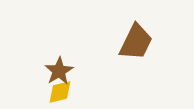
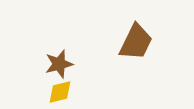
brown star: moved 7 px up; rotated 16 degrees clockwise
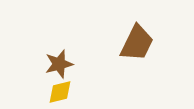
brown trapezoid: moved 1 px right, 1 px down
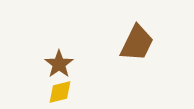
brown star: rotated 20 degrees counterclockwise
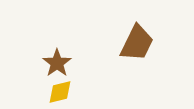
brown star: moved 2 px left, 1 px up
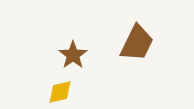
brown star: moved 16 px right, 8 px up
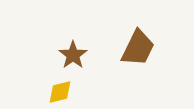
brown trapezoid: moved 1 px right, 5 px down
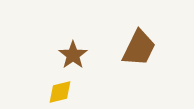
brown trapezoid: moved 1 px right
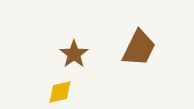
brown star: moved 1 px right, 1 px up
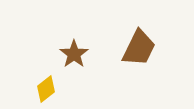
yellow diamond: moved 14 px left, 3 px up; rotated 24 degrees counterclockwise
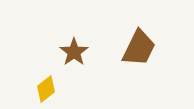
brown star: moved 2 px up
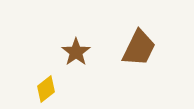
brown star: moved 2 px right
